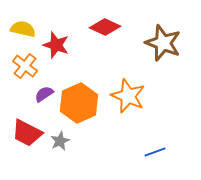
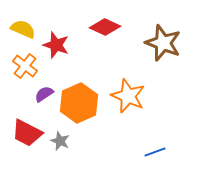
yellow semicircle: rotated 10 degrees clockwise
gray star: rotated 24 degrees counterclockwise
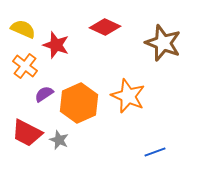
gray star: moved 1 px left, 1 px up
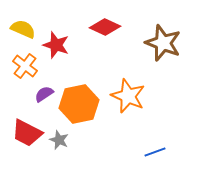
orange hexagon: moved 1 px down; rotated 12 degrees clockwise
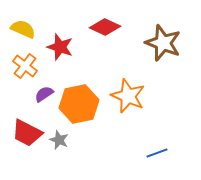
red star: moved 4 px right, 2 px down
blue line: moved 2 px right, 1 px down
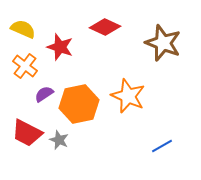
blue line: moved 5 px right, 7 px up; rotated 10 degrees counterclockwise
